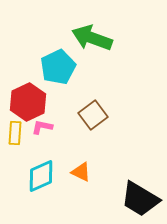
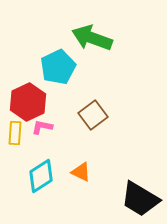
cyan diamond: rotated 8 degrees counterclockwise
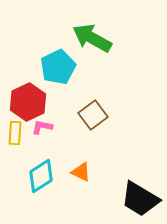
green arrow: rotated 9 degrees clockwise
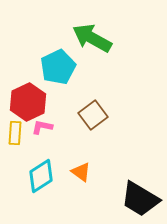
orange triangle: rotated 10 degrees clockwise
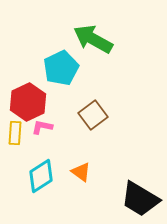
green arrow: moved 1 px right, 1 px down
cyan pentagon: moved 3 px right, 1 px down
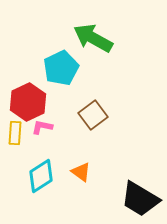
green arrow: moved 1 px up
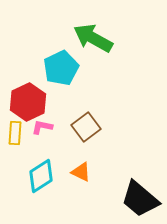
brown square: moved 7 px left, 12 px down
orange triangle: rotated 10 degrees counterclockwise
black trapezoid: rotated 9 degrees clockwise
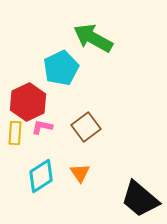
orange triangle: moved 1 px left, 1 px down; rotated 30 degrees clockwise
